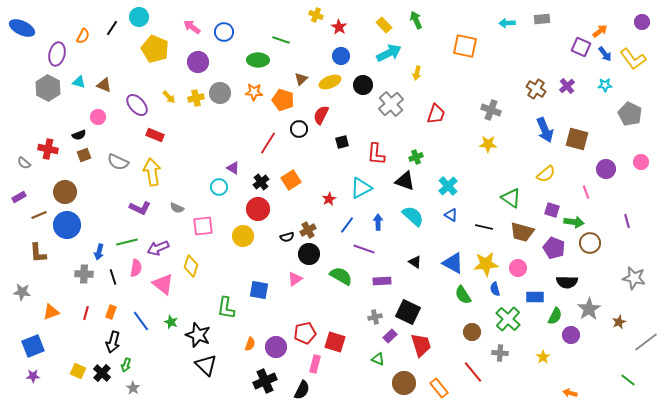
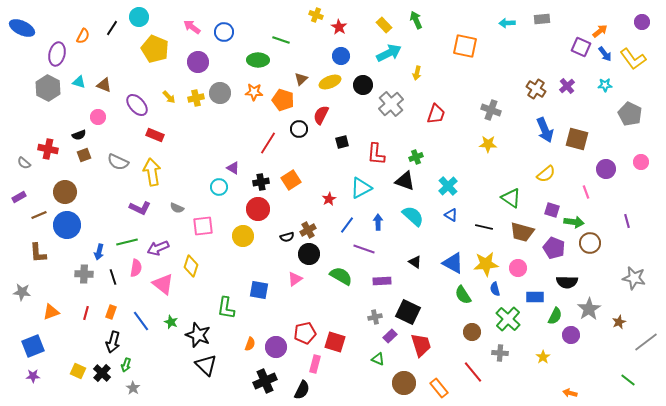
black cross at (261, 182): rotated 28 degrees clockwise
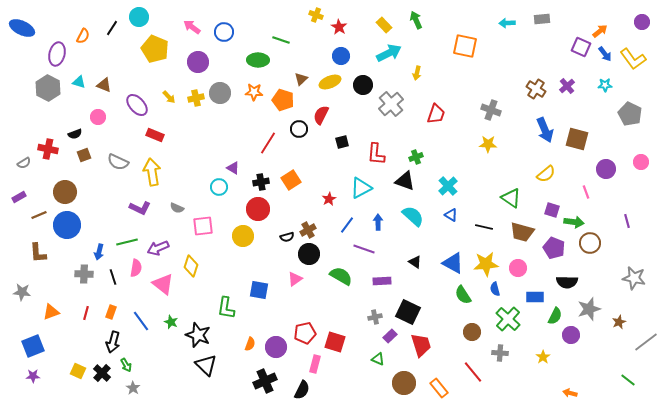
black semicircle at (79, 135): moved 4 px left, 1 px up
gray semicircle at (24, 163): rotated 72 degrees counterclockwise
gray star at (589, 309): rotated 15 degrees clockwise
green arrow at (126, 365): rotated 48 degrees counterclockwise
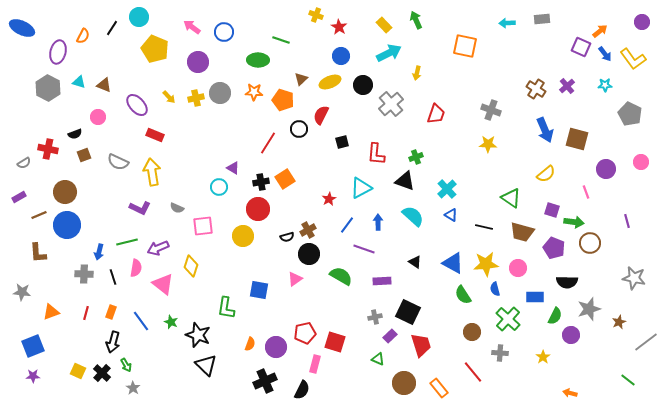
purple ellipse at (57, 54): moved 1 px right, 2 px up
orange square at (291, 180): moved 6 px left, 1 px up
cyan cross at (448, 186): moved 1 px left, 3 px down
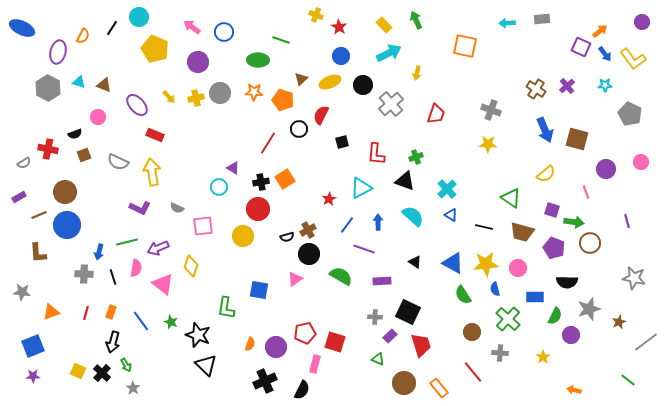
gray cross at (375, 317): rotated 16 degrees clockwise
orange arrow at (570, 393): moved 4 px right, 3 px up
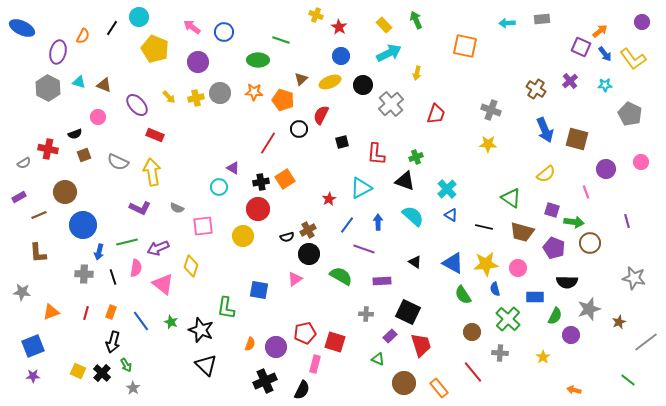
purple cross at (567, 86): moved 3 px right, 5 px up
blue circle at (67, 225): moved 16 px right
gray cross at (375, 317): moved 9 px left, 3 px up
black star at (198, 335): moved 3 px right, 5 px up
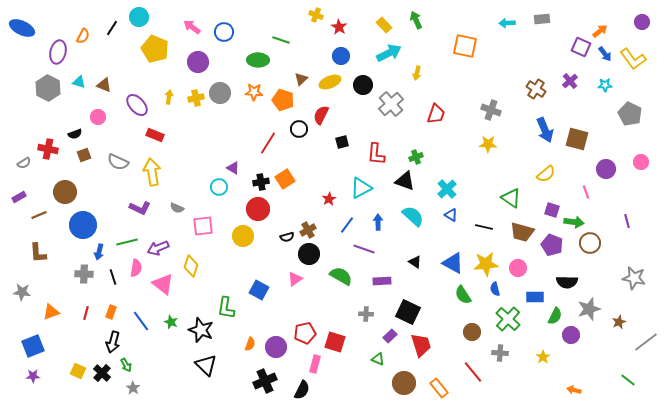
yellow arrow at (169, 97): rotated 128 degrees counterclockwise
purple pentagon at (554, 248): moved 2 px left, 3 px up
blue square at (259, 290): rotated 18 degrees clockwise
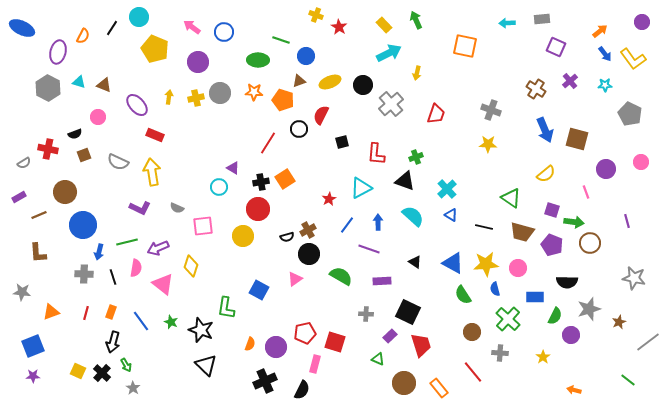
purple square at (581, 47): moved 25 px left
blue circle at (341, 56): moved 35 px left
brown triangle at (301, 79): moved 2 px left, 2 px down; rotated 24 degrees clockwise
purple line at (364, 249): moved 5 px right
gray line at (646, 342): moved 2 px right
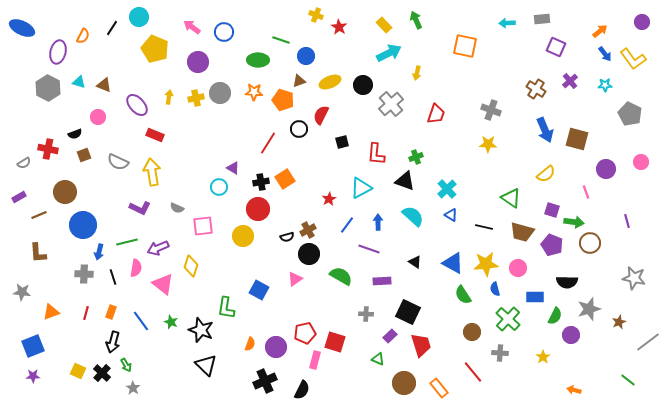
pink rectangle at (315, 364): moved 4 px up
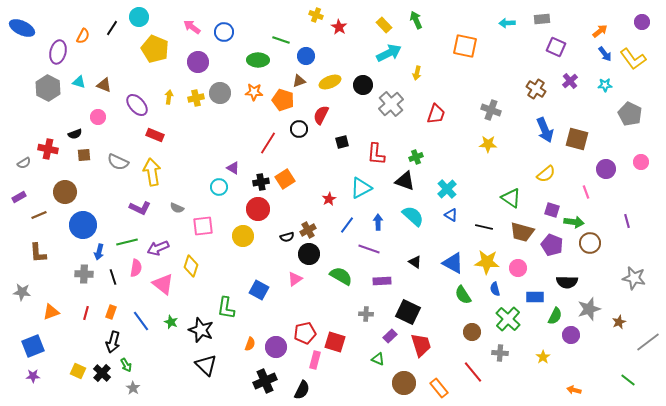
brown square at (84, 155): rotated 16 degrees clockwise
yellow star at (486, 264): moved 1 px right, 2 px up; rotated 10 degrees clockwise
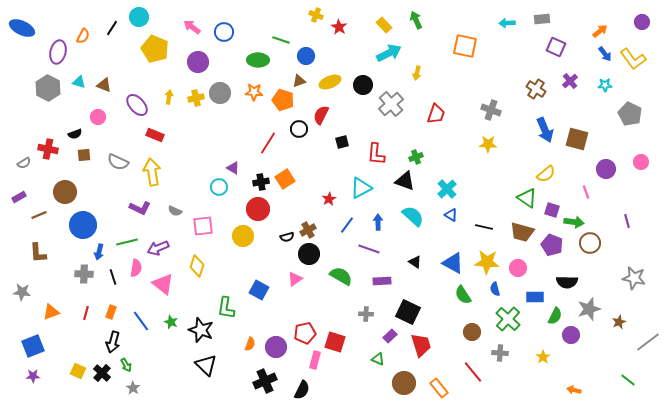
green triangle at (511, 198): moved 16 px right
gray semicircle at (177, 208): moved 2 px left, 3 px down
yellow diamond at (191, 266): moved 6 px right
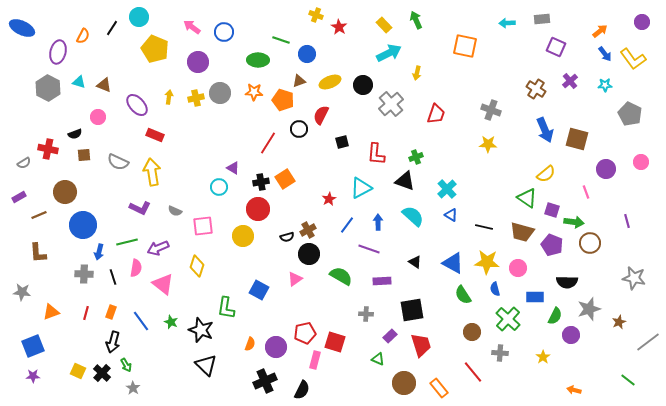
blue circle at (306, 56): moved 1 px right, 2 px up
black square at (408, 312): moved 4 px right, 2 px up; rotated 35 degrees counterclockwise
